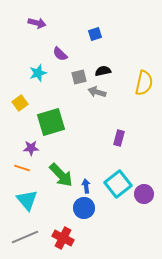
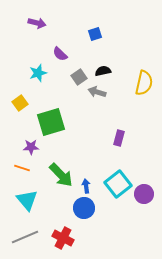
gray square: rotated 21 degrees counterclockwise
purple star: moved 1 px up
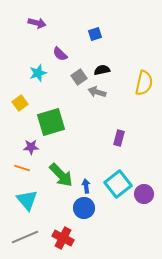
black semicircle: moved 1 px left, 1 px up
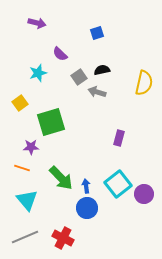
blue square: moved 2 px right, 1 px up
green arrow: moved 3 px down
blue circle: moved 3 px right
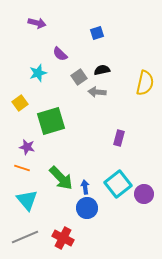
yellow semicircle: moved 1 px right
gray arrow: rotated 12 degrees counterclockwise
green square: moved 1 px up
purple star: moved 4 px left; rotated 14 degrees clockwise
blue arrow: moved 1 px left, 1 px down
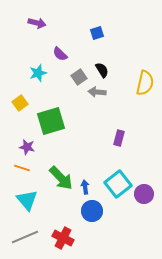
black semicircle: rotated 70 degrees clockwise
blue circle: moved 5 px right, 3 px down
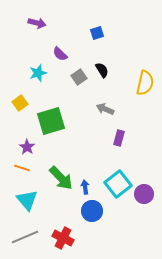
gray arrow: moved 8 px right, 17 px down; rotated 18 degrees clockwise
purple star: rotated 21 degrees clockwise
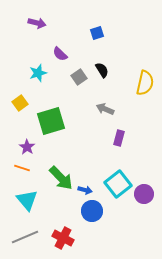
blue arrow: moved 3 px down; rotated 112 degrees clockwise
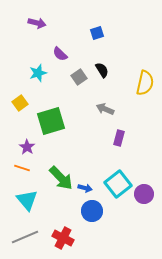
blue arrow: moved 2 px up
